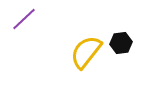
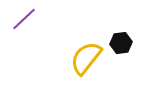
yellow semicircle: moved 6 px down
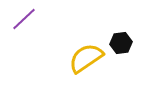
yellow semicircle: rotated 18 degrees clockwise
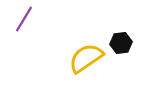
purple line: rotated 16 degrees counterclockwise
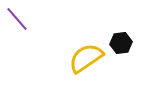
purple line: moved 7 px left; rotated 72 degrees counterclockwise
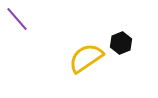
black hexagon: rotated 15 degrees counterclockwise
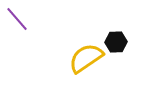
black hexagon: moved 5 px left, 1 px up; rotated 20 degrees clockwise
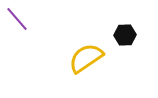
black hexagon: moved 9 px right, 7 px up
